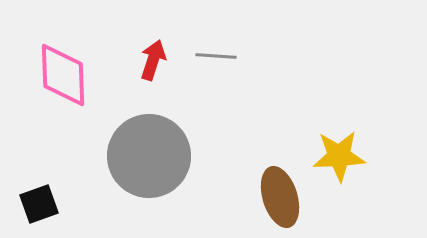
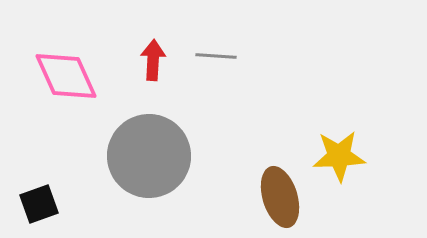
red arrow: rotated 15 degrees counterclockwise
pink diamond: moved 3 px right, 1 px down; rotated 22 degrees counterclockwise
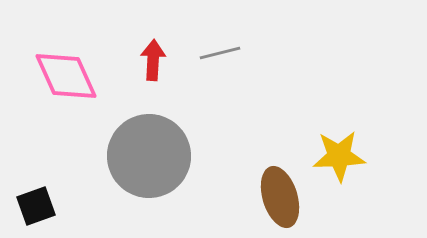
gray line: moved 4 px right, 3 px up; rotated 18 degrees counterclockwise
black square: moved 3 px left, 2 px down
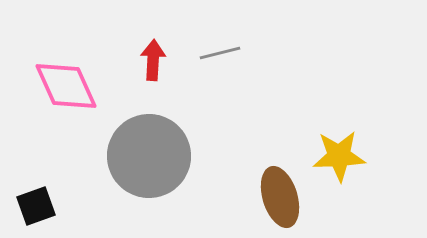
pink diamond: moved 10 px down
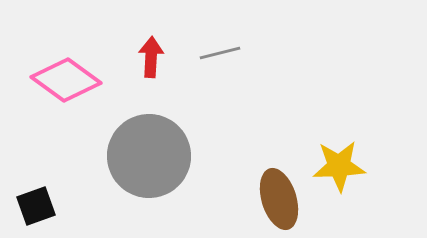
red arrow: moved 2 px left, 3 px up
pink diamond: moved 6 px up; rotated 30 degrees counterclockwise
yellow star: moved 10 px down
brown ellipse: moved 1 px left, 2 px down
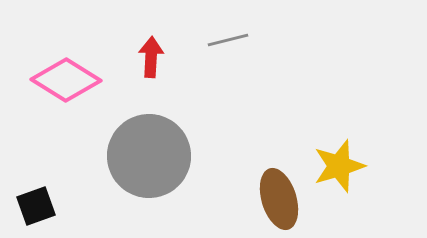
gray line: moved 8 px right, 13 px up
pink diamond: rotated 4 degrees counterclockwise
yellow star: rotated 14 degrees counterclockwise
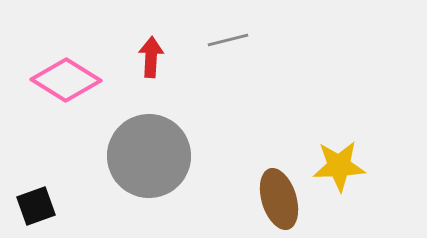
yellow star: rotated 14 degrees clockwise
